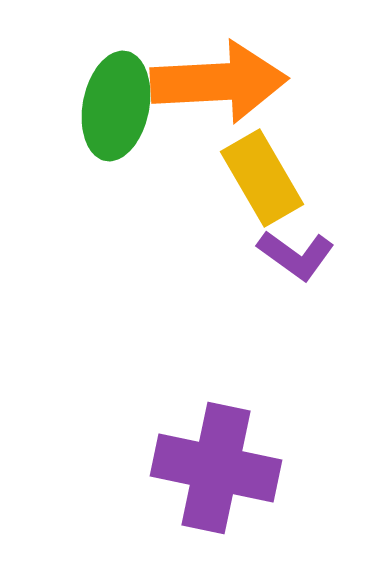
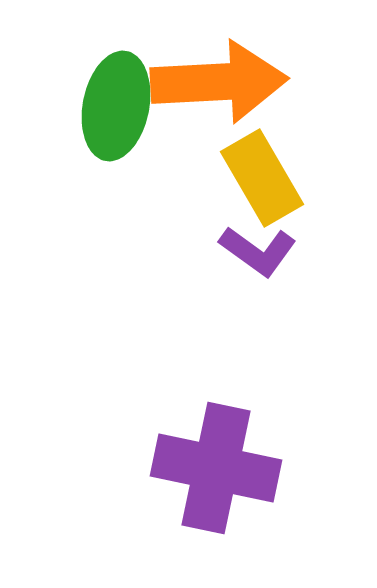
purple L-shape: moved 38 px left, 4 px up
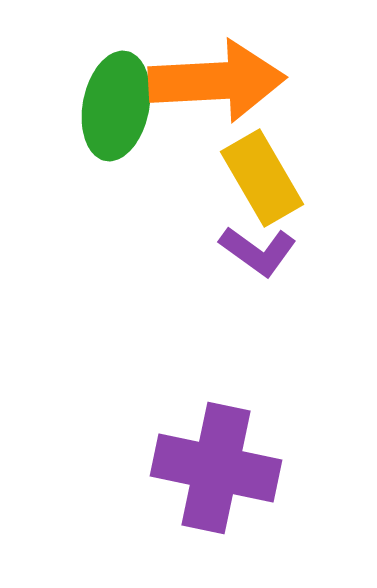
orange arrow: moved 2 px left, 1 px up
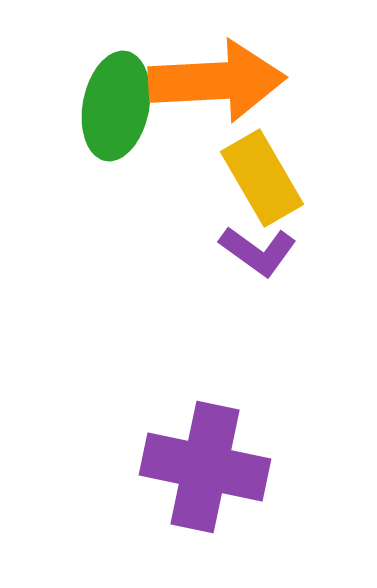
purple cross: moved 11 px left, 1 px up
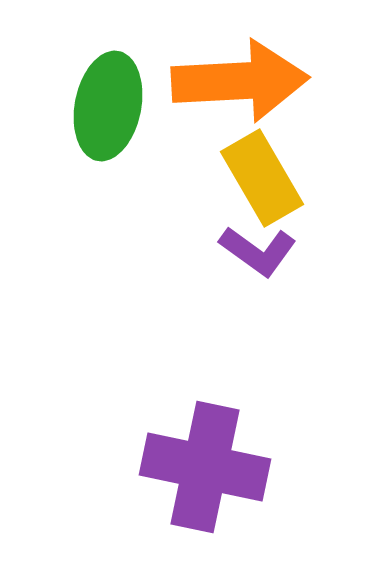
orange arrow: moved 23 px right
green ellipse: moved 8 px left
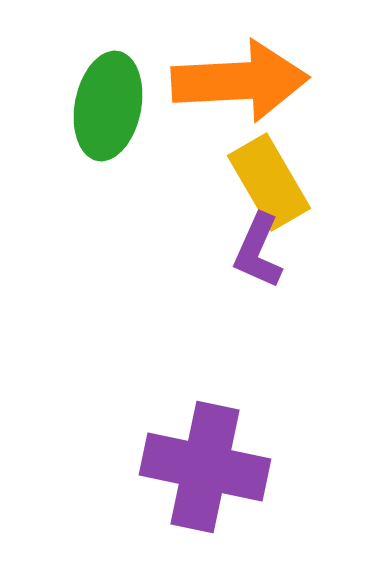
yellow rectangle: moved 7 px right, 4 px down
purple L-shape: rotated 78 degrees clockwise
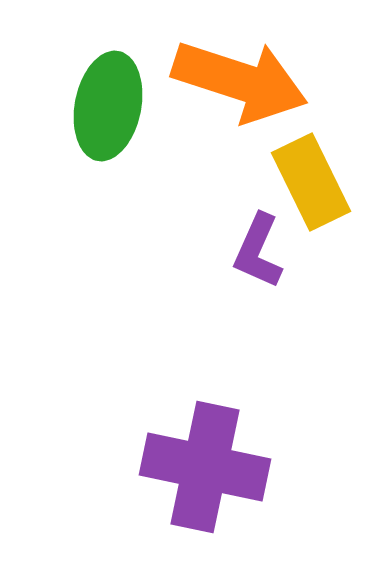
orange arrow: rotated 21 degrees clockwise
yellow rectangle: moved 42 px right; rotated 4 degrees clockwise
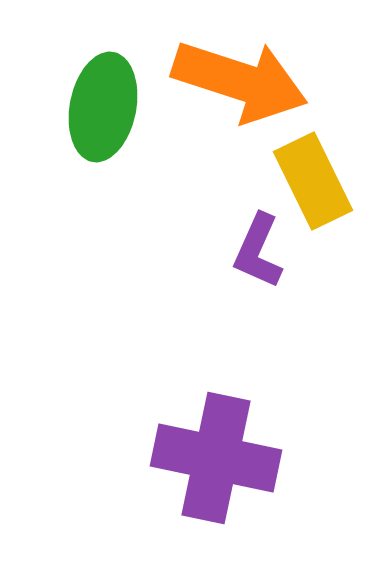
green ellipse: moved 5 px left, 1 px down
yellow rectangle: moved 2 px right, 1 px up
purple cross: moved 11 px right, 9 px up
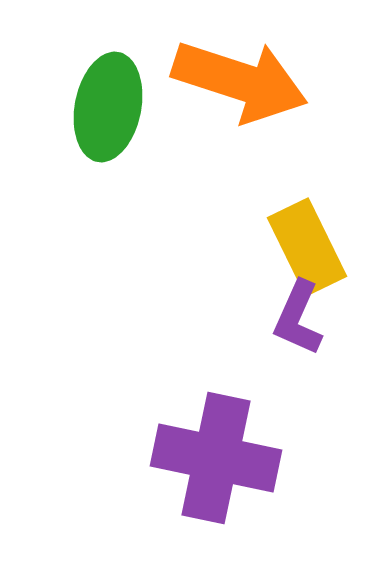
green ellipse: moved 5 px right
yellow rectangle: moved 6 px left, 66 px down
purple L-shape: moved 40 px right, 67 px down
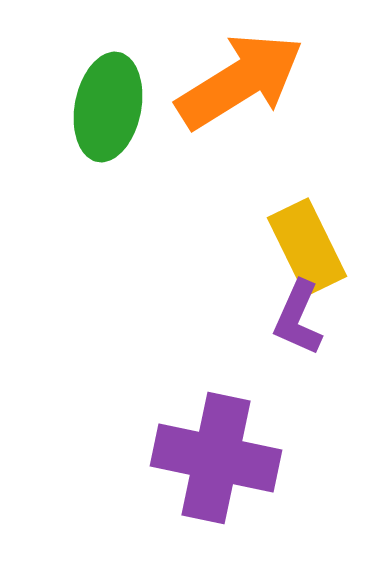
orange arrow: rotated 50 degrees counterclockwise
